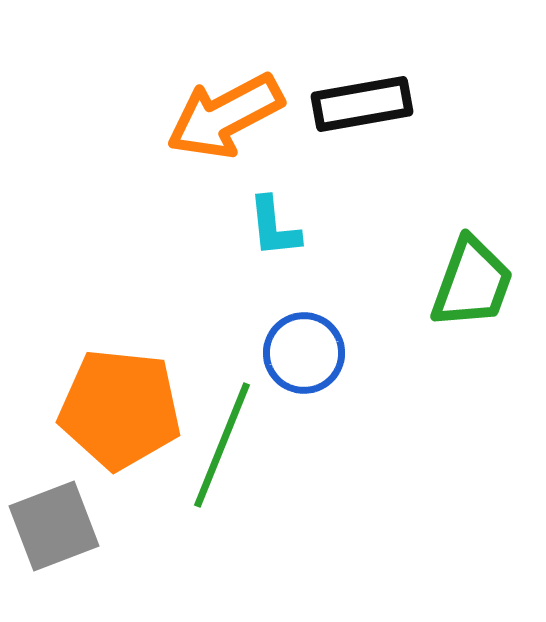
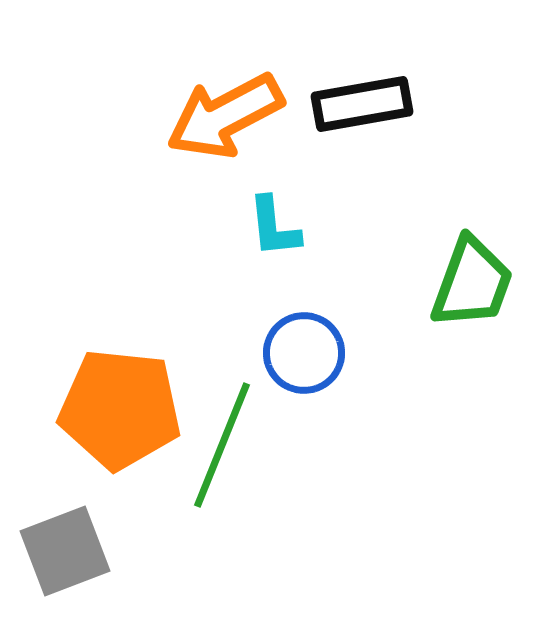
gray square: moved 11 px right, 25 px down
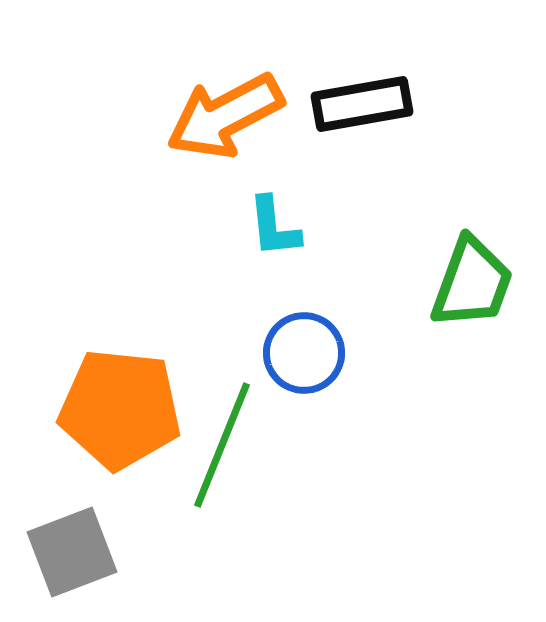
gray square: moved 7 px right, 1 px down
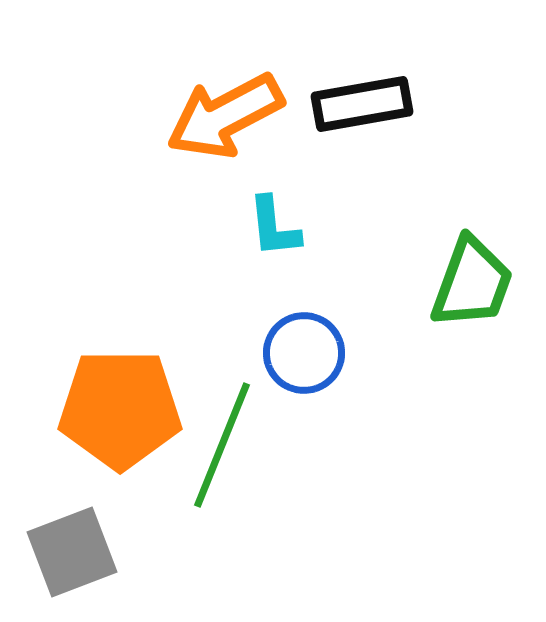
orange pentagon: rotated 6 degrees counterclockwise
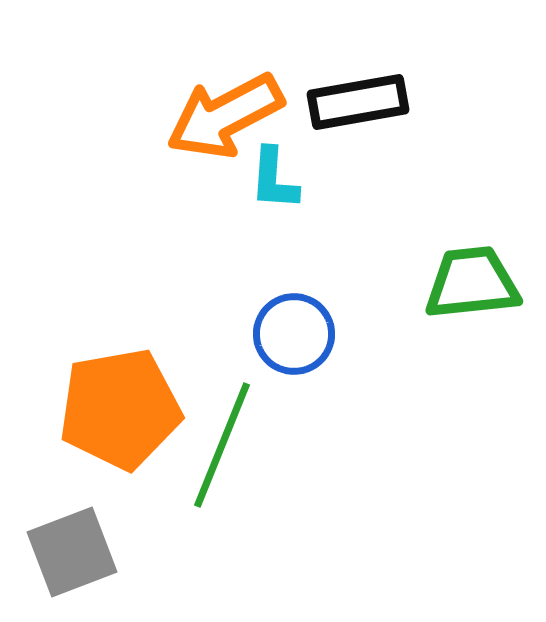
black rectangle: moved 4 px left, 2 px up
cyan L-shape: moved 48 px up; rotated 10 degrees clockwise
green trapezoid: rotated 116 degrees counterclockwise
blue circle: moved 10 px left, 19 px up
orange pentagon: rotated 10 degrees counterclockwise
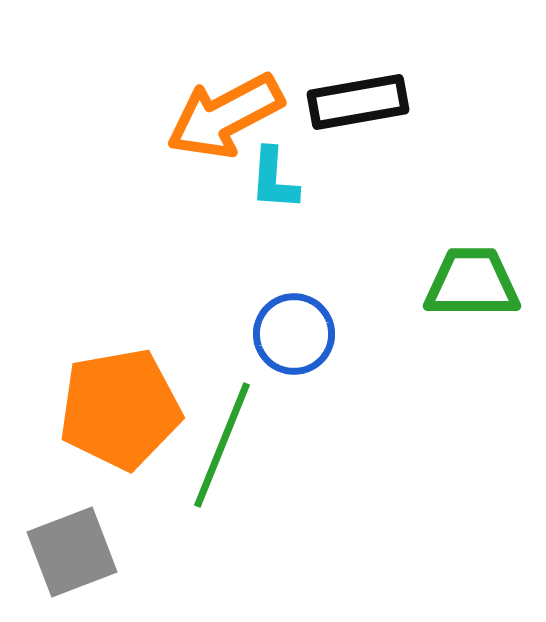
green trapezoid: rotated 6 degrees clockwise
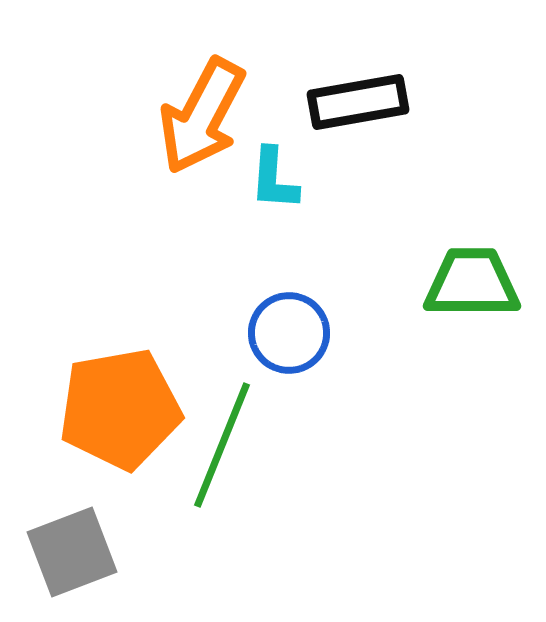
orange arrow: moved 23 px left; rotated 34 degrees counterclockwise
blue circle: moved 5 px left, 1 px up
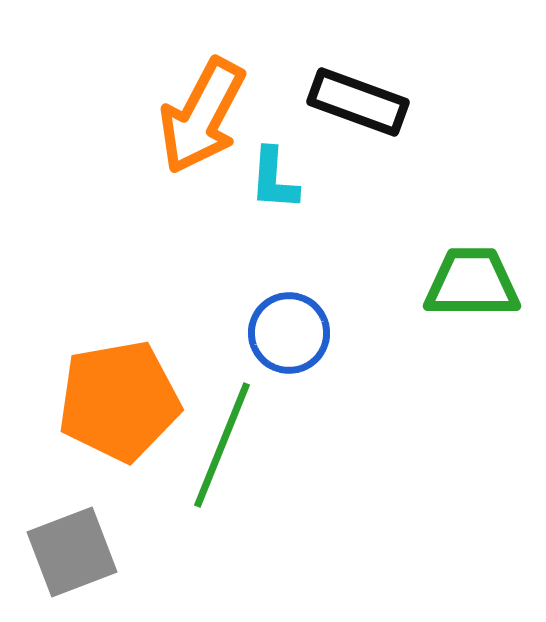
black rectangle: rotated 30 degrees clockwise
orange pentagon: moved 1 px left, 8 px up
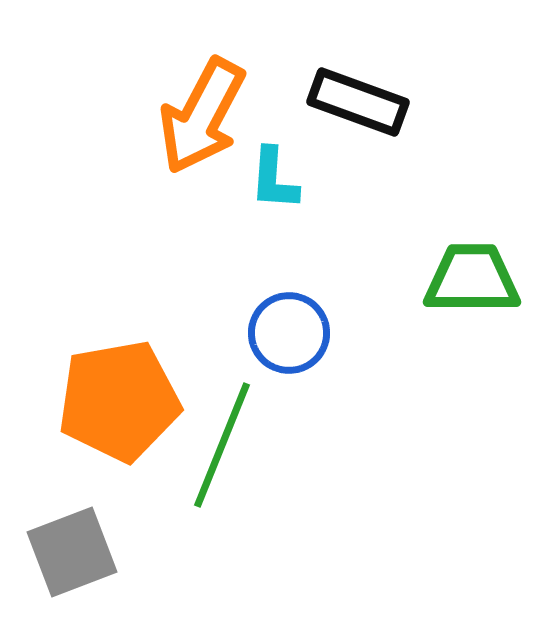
green trapezoid: moved 4 px up
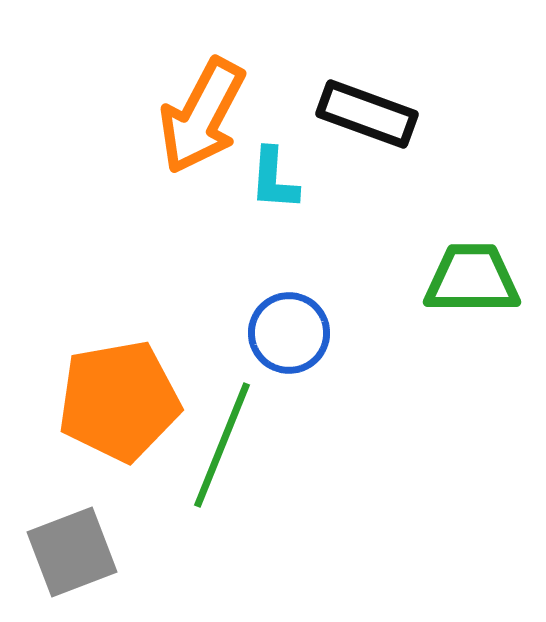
black rectangle: moved 9 px right, 12 px down
